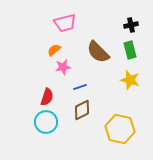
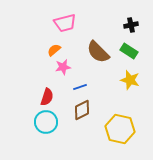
green rectangle: moved 1 px left, 1 px down; rotated 42 degrees counterclockwise
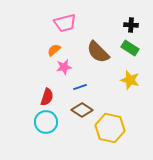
black cross: rotated 16 degrees clockwise
green rectangle: moved 1 px right, 3 px up
pink star: moved 1 px right
brown diamond: rotated 60 degrees clockwise
yellow hexagon: moved 10 px left, 1 px up
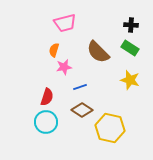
orange semicircle: rotated 32 degrees counterclockwise
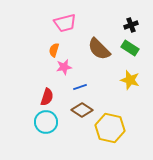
black cross: rotated 24 degrees counterclockwise
brown semicircle: moved 1 px right, 3 px up
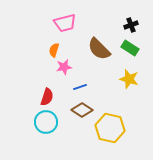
yellow star: moved 1 px left, 1 px up
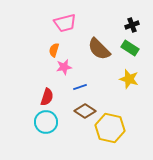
black cross: moved 1 px right
brown diamond: moved 3 px right, 1 px down
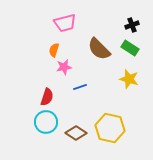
brown diamond: moved 9 px left, 22 px down
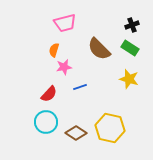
red semicircle: moved 2 px right, 3 px up; rotated 24 degrees clockwise
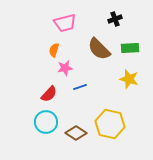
black cross: moved 17 px left, 6 px up
green rectangle: rotated 36 degrees counterclockwise
pink star: moved 1 px right, 1 px down
yellow hexagon: moved 4 px up
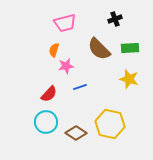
pink star: moved 1 px right, 2 px up
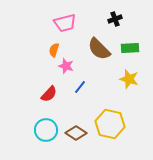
pink star: rotated 28 degrees clockwise
blue line: rotated 32 degrees counterclockwise
cyan circle: moved 8 px down
